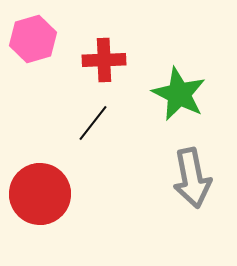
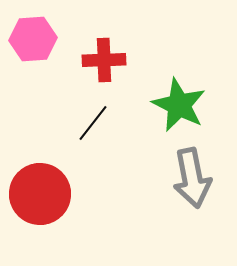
pink hexagon: rotated 12 degrees clockwise
green star: moved 11 px down
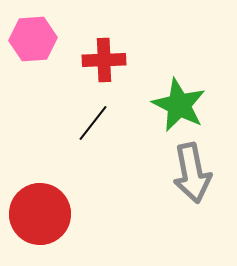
gray arrow: moved 5 px up
red circle: moved 20 px down
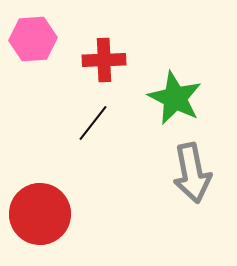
green star: moved 4 px left, 7 px up
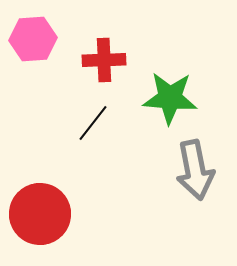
green star: moved 5 px left; rotated 22 degrees counterclockwise
gray arrow: moved 3 px right, 3 px up
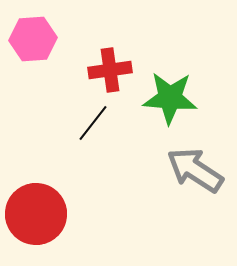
red cross: moved 6 px right, 10 px down; rotated 6 degrees counterclockwise
gray arrow: rotated 134 degrees clockwise
red circle: moved 4 px left
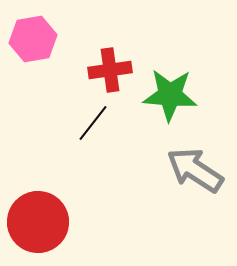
pink hexagon: rotated 6 degrees counterclockwise
green star: moved 3 px up
red circle: moved 2 px right, 8 px down
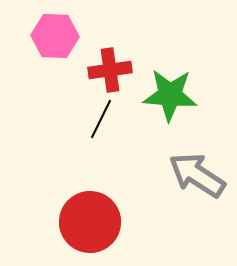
pink hexagon: moved 22 px right, 3 px up; rotated 12 degrees clockwise
black line: moved 8 px right, 4 px up; rotated 12 degrees counterclockwise
gray arrow: moved 2 px right, 5 px down
red circle: moved 52 px right
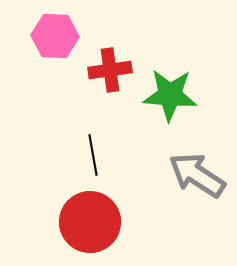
black line: moved 8 px left, 36 px down; rotated 36 degrees counterclockwise
